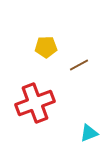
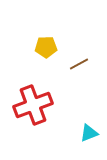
brown line: moved 1 px up
red cross: moved 2 px left, 2 px down
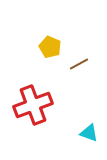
yellow pentagon: moved 4 px right; rotated 25 degrees clockwise
cyan triangle: rotated 42 degrees clockwise
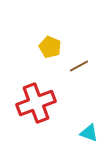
brown line: moved 2 px down
red cross: moved 3 px right, 2 px up
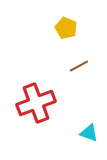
yellow pentagon: moved 16 px right, 19 px up
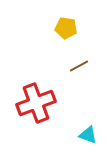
yellow pentagon: rotated 15 degrees counterclockwise
cyan triangle: moved 1 px left, 2 px down
